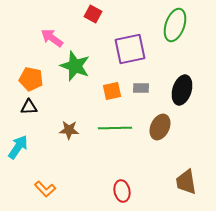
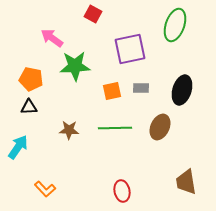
green star: rotated 24 degrees counterclockwise
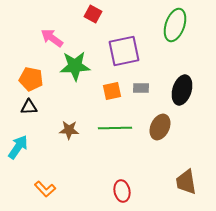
purple square: moved 6 px left, 2 px down
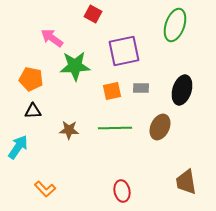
black triangle: moved 4 px right, 4 px down
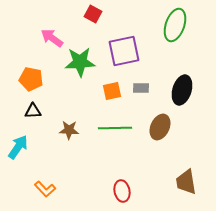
green star: moved 5 px right, 4 px up
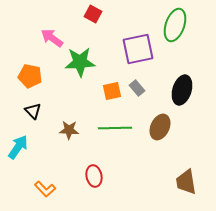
purple square: moved 14 px right, 2 px up
orange pentagon: moved 1 px left, 3 px up
gray rectangle: moved 4 px left; rotated 49 degrees clockwise
black triangle: rotated 48 degrees clockwise
red ellipse: moved 28 px left, 15 px up
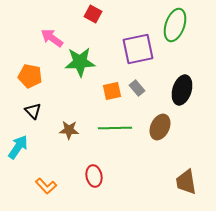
orange L-shape: moved 1 px right, 3 px up
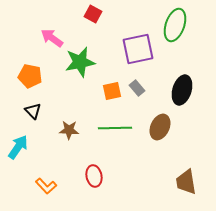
green star: rotated 8 degrees counterclockwise
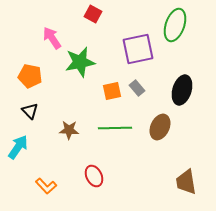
pink arrow: rotated 20 degrees clockwise
black triangle: moved 3 px left
red ellipse: rotated 15 degrees counterclockwise
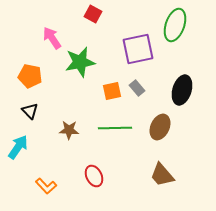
brown trapezoid: moved 24 px left, 7 px up; rotated 32 degrees counterclockwise
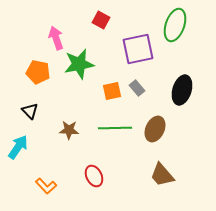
red square: moved 8 px right, 6 px down
pink arrow: moved 4 px right; rotated 15 degrees clockwise
green star: moved 1 px left, 2 px down
orange pentagon: moved 8 px right, 4 px up
brown ellipse: moved 5 px left, 2 px down
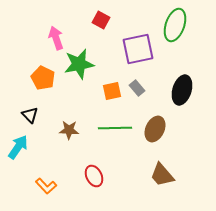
orange pentagon: moved 5 px right, 6 px down; rotated 15 degrees clockwise
black triangle: moved 4 px down
